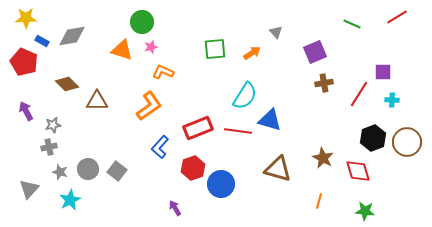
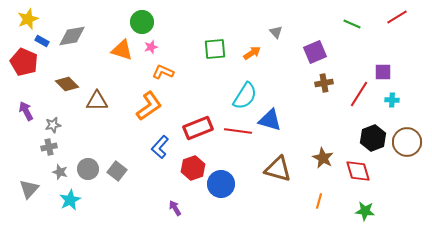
yellow star at (26, 18): moved 2 px right, 1 px down; rotated 20 degrees counterclockwise
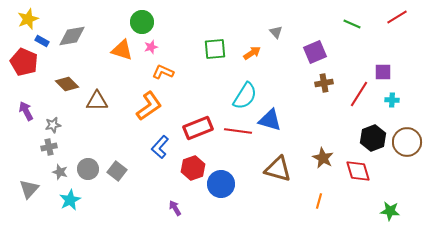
green star at (365, 211): moved 25 px right
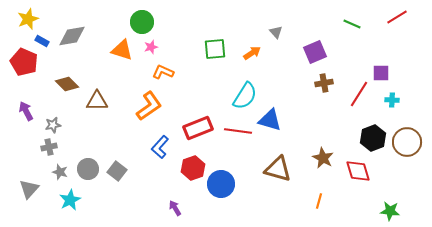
purple square at (383, 72): moved 2 px left, 1 px down
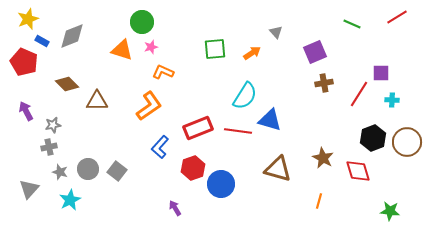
gray diamond at (72, 36): rotated 12 degrees counterclockwise
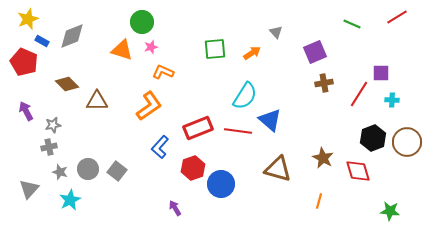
blue triangle at (270, 120): rotated 25 degrees clockwise
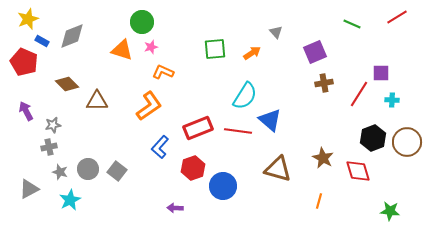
blue circle at (221, 184): moved 2 px right, 2 px down
gray triangle at (29, 189): rotated 20 degrees clockwise
purple arrow at (175, 208): rotated 56 degrees counterclockwise
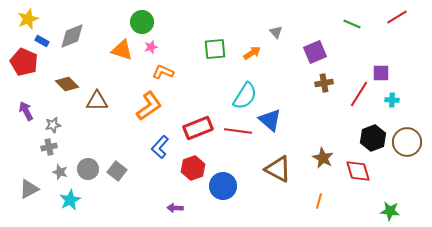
brown triangle at (278, 169): rotated 12 degrees clockwise
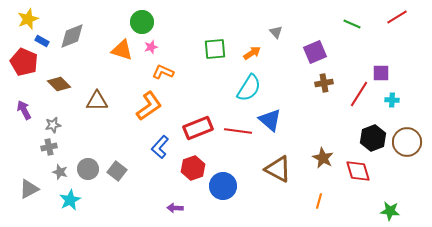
brown diamond at (67, 84): moved 8 px left
cyan semicircle at (245, 96): moved 4 px right, 8 px up
purple arrow at (26, 111): moved 2 px left, 1 px up
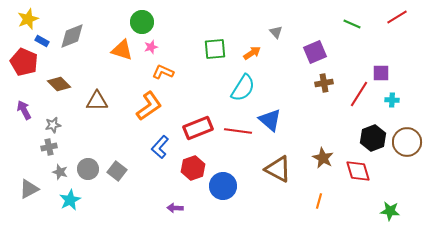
cyan semicircle at (249, 88): moved 6 px left
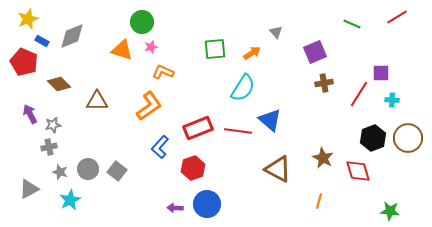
purple arrow at (24, 110): moved 6 px right, 4 px down
brown circle at (407, 142): moved 1 px right, 4 px up
blue circle at (223, 186): moved 16 px left, 18 px down
